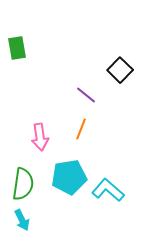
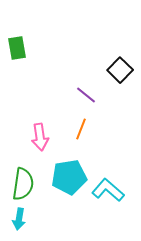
cyan arrow: moved 3 px left, 1 px up; rotated 35 degrees clockwise
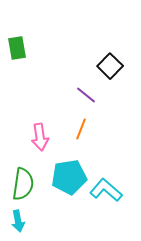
black square: moved 10 px left, 4 px up
cyan L-shape: moved 2 px left
cyan arrow: moved 1 px left, 2 px down; rotated 20 degrees counterclockwise
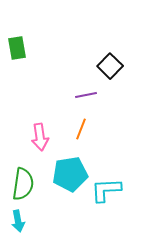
purple line: rotated 50 degrees counterclockwise
cyan pentagon: moved 1 px right, 3 px up
cyan L-shape: rotated 44 degrees counterclockwise
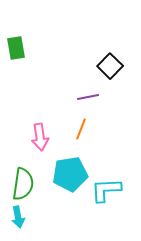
green rectangle: moved 1 px left
purple line: moved 2 px right, 2 px down
cyan arrow: moved 4 px up
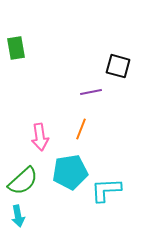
black square: moved 8 px right; rotated 30 degrees counterclockwise
purple line: moved 3 px right, 5 px up
cyan pentagon: moved 2 px up
green semicircle: moved 3 px up; rotated 40 degrees clockwise
cyan arrow: moved 1 px up
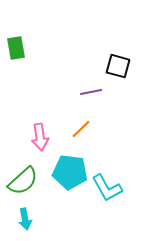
orange line: rotated 25 degrees clockwise
cyan pentagon: rotated 16 degrees clockwise
cyan L-shape: moved 1 px right, 2 px up; rotated 116 degrees counterclockwise
cyan arrow: moved 7 px right, 3 px down
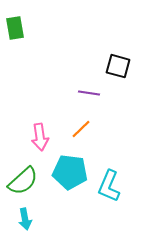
green rectangle: moved 1 px left, 20 px up
purple line: moved 2 px left, 1 px down; rotated 20 degrees clockwise
cyan L-shape: moved 2 px right, 2 px up; rotated 52 degrees clockwise
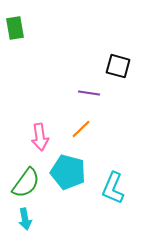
cyan pentagon: moved 2 px left; rotated 8 degrees clockwise
green semicircle: moved 3 px right, 2 px down; rotated 12 degrees counterclockwise
cyan L-shape: moved 4 px right, 2 px down
